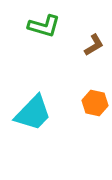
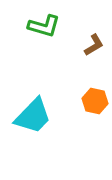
orange hexagon: moved 2 px up
cyan trapezoid: moved 3 px down
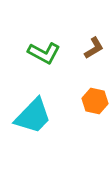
green L-shape: moved 27 px down; rotated 12 degrees clockwise
brown L-shape: moved 3 px down
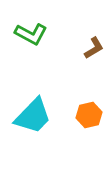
green L-shape: moved 13 px left, 19 px up
orange hexagon: moved 6 px left, 14 px down; rotated 25 degrees counterclockwise
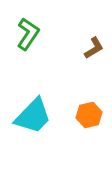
green L-shape: moved 3 px left; rotated 84 degrees counterclockwise
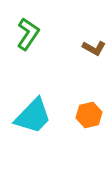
brown L-shape: rotated 60 degrees clockwise
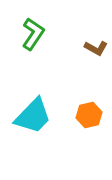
green L-shape: moved 5 px right
brown L-shape: moved 2 px right
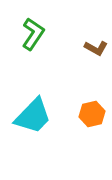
orange hexagon: moved 3 px right, 1 px up
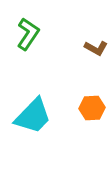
green L-shape: moved 5 px left
orange hexagon: moved 6 px up; rotated 10 degrees clockwise
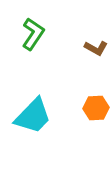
green L-shape: moved 5 px right
orange hexagon: moved 4 px right
